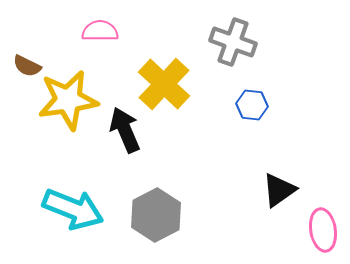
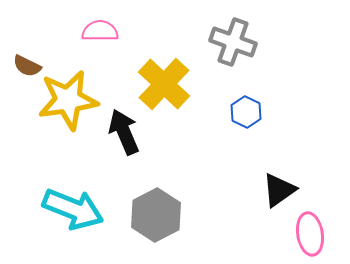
blue hexagon: moved 6 px left, 7 px down; rotated 20 degrees clockwise
black arrow: moved 1 px left, 2 px down
pink ellipse: moved 13 px left, 4 px down
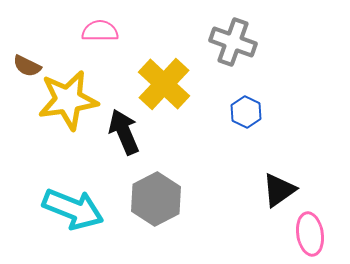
gray hexagon: moved 16 px up
